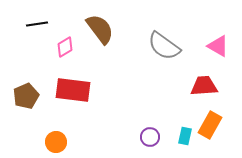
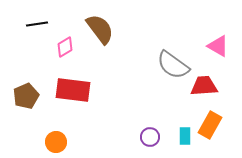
gray semicircle: moved 9 px right, 19 px down
cyan rectangle: rotated 12 degrees counterclockwise
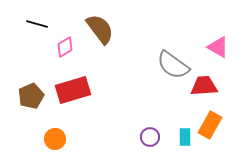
black line: rotated 25 degrees clockwise
pink triangle: moved 1 px down
red rectangle: rotated 24 degrees counterclockwise
brown pentagon: moved 5 px right
cyan rectangle: moved 1 px down
orange circle: moved 1 px left, 3 px up
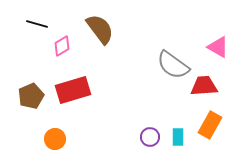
pink diamond: moved 3 px left, 1 px up
cyan rectangle: moved 7 px left
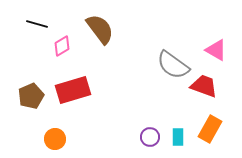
pink triangle: moved 2 px left, 3 px down
red trapezoid: rotated 24 degrees clockwise
orange rectangle: moved 4 px down
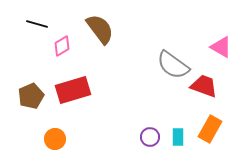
pink triangle: moved 5 px right, 3 px up
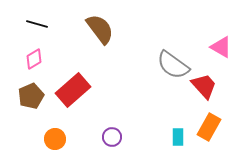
pink diamond: moved 28 px left, 13 px down
red trapezoid: rotated 28 degrees clockwise
red rectangle: rotated 24 degrees counterclockwise
orange rectangle: moved 1 px left, 2 px up
purple circle: moved 38 px left
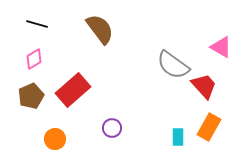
purple circle: moved 9 px up
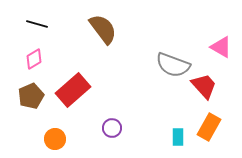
brown semicircle: moved 3 px right
gray semicircle: rotated 16 degrees counterclockwise
